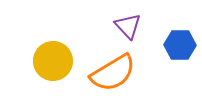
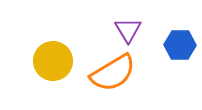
purple triangle: moved 4 px down; rotated 12 degrees clockwise
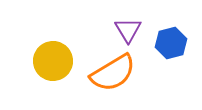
blue hexagon: moved 9 px left, 2 px up; rotated 16 degrees counterclockwise
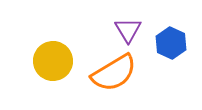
blue hexagon: rotated 20 degrees counterclockwise
orange semicircle: moved 1 px right
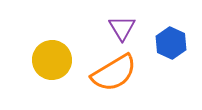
purple triangle: moved 6 px left, 2 px up
yellow circle: moved 1 px left, 1 px up
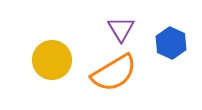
purple triangle: moved 1 px left, 1 px down
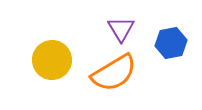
blue hexagon: rotated 24 degrees clockwise
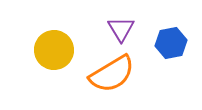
yellow circle: moved 2 px right, 10 px up
orange semicircle: moved 2 px left, 1 px down
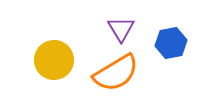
yellow circle: moved 10 px down
orange semicircle: moved 4 px right, 1 px up
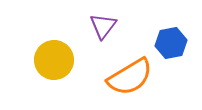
purple triangle: moved 18 px left, 3 px up; rotated 8 degrees clockwise
orange semicircle: moved 14 px right, 4 px down
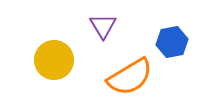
purple triangle: rotated 8 degrees counterclockwise
blue hexagon: moved 1 px right, 1 px up
